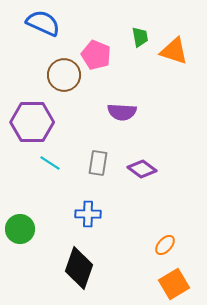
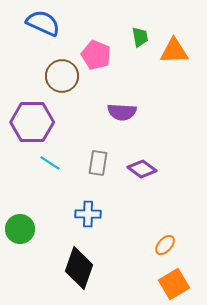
orange triangle: rotated 20 degrees counterclockwise
brown circle: moved 2 px left, 1 px down
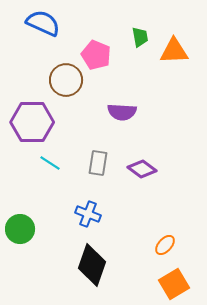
brown circle: moved 4 px right, 4 px down
blue cross: rotated 20 degrees clockwise
black diamond: moved 13 px right, 3 px up
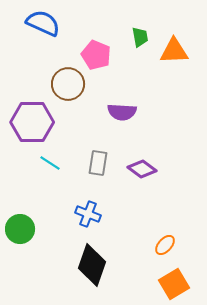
brown circle: moved 2 px right, 4 px down
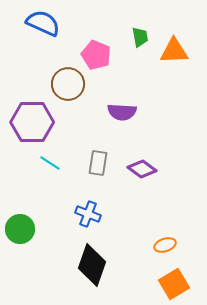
orange ellipse: rotated 30 degrees clockwise
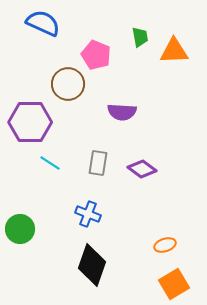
purple hexagon: moved 2 px left
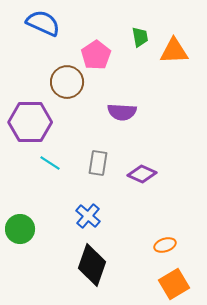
pink pentagon: rotated 16 degrees clockwise
brown circle: moved 1 px left, 2 px up
purple diamond: moved 5 px down; rotated 12 degrees counterclockwise
blue cross: moved 2 px down; rotated 20 degrees clockwise
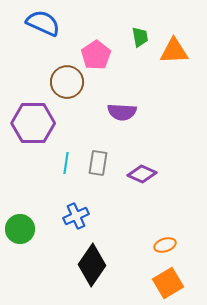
purple hexagon: moved 3 px right, 1 px down
cyan line: moved 16 px right; rotated 65 degrees clockwise
blue cross: moved 12 px left; rotated 25 degrees clockwise
black diamond: rotated 15 degrees clockwise
orange square: moved 6 px left, 1 px up
